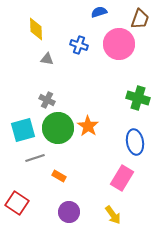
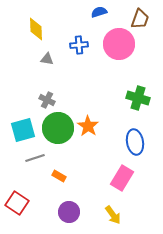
blue cross: rotated 24 degrees counterclockwise
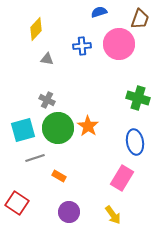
yellow diamond: rotated 45 degrees clockwise
blue cross: moved 3 px right, 1 px down
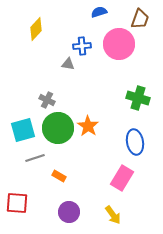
gray triangle: moved 21 px right, 5 px down
red square: rotated 30 degrees counterclockwise
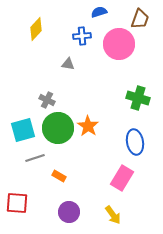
blue cross: moved 10 px up
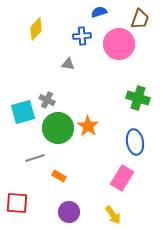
cyan square: moved 18 px up
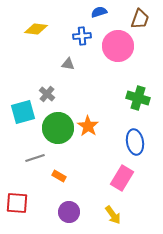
yellow diamond: rotated 55 degrees clockwise
pink circle: moved 1 px left, 2 px down
gray cross: moved 6 px up; rotated 14 degrees clockwise
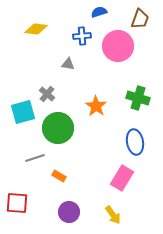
orange star: moved 8 px right, 20 px up
